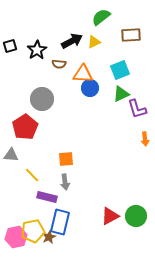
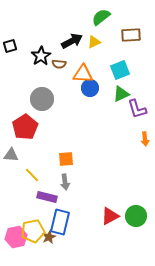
black star: moved 4 px right, 6 px down
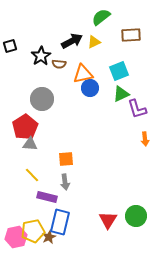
cyan square: moved 1 px left, 1 px down
orange triangle: rotated 15 degrees counterclockwise
gray triangle: moved 19 px right, 11 px up
red triangle: moved 2 px left, 4 px down; rotated 30 degrees counterclockwise
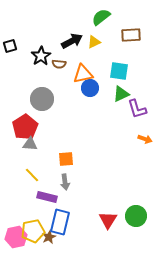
cyan square: rotated 30 degrees clockwise
orange arrow: rotated 64 degrees counterclockwise
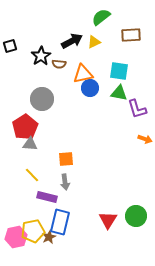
green triangle: moved 2 px left, 1 px up; rotated 36 degrees clockwise
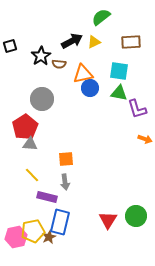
brown rectangle: moved 7 px down
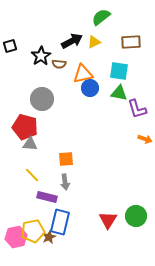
red pentagon: rotated 25 degrees counterclockwise
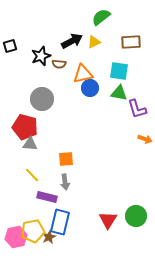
black star: rotated 12 degrees clockwise
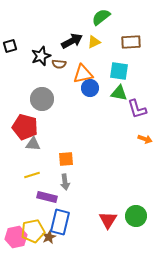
gray triangle: moved 3 px right
yellow line: rotated 63 degrees counterclockwise
